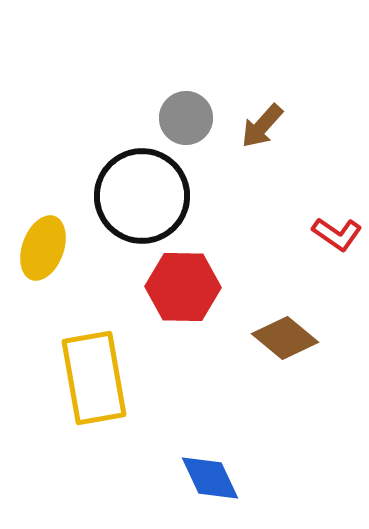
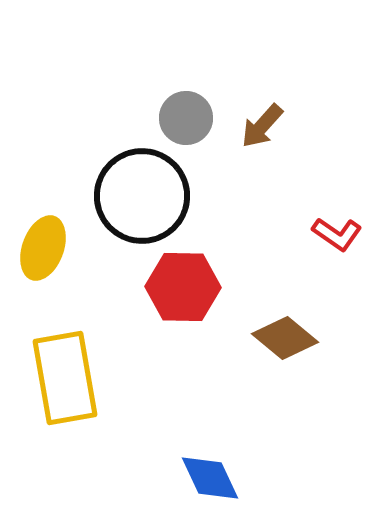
yellow rectangle: moved 29 px left
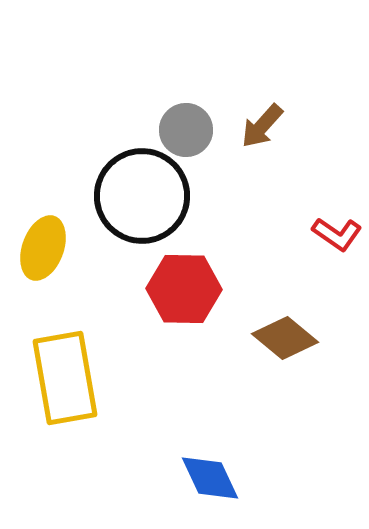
gray circle: moved 12 px down
red hexagon: moved 1 px right, 2 px down
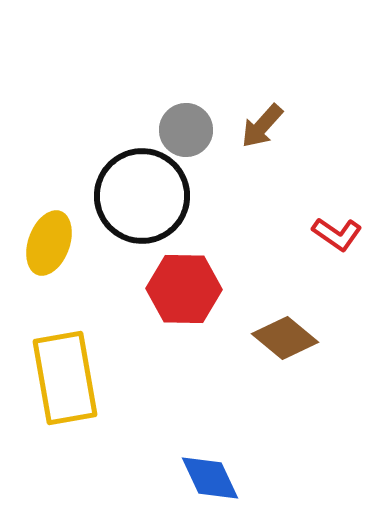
yellow ellipse: moved 6 px right, 5 px up
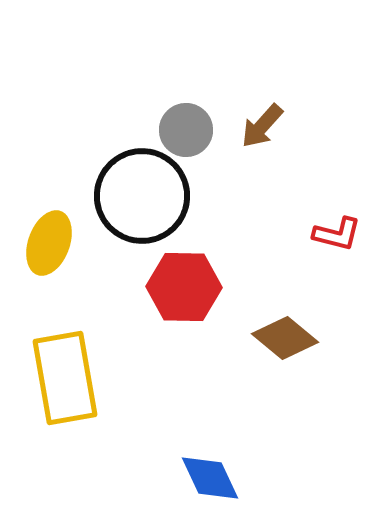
red L-shape: rotated 21 degrees counterclockwise
red hexagon: moved 2 px up
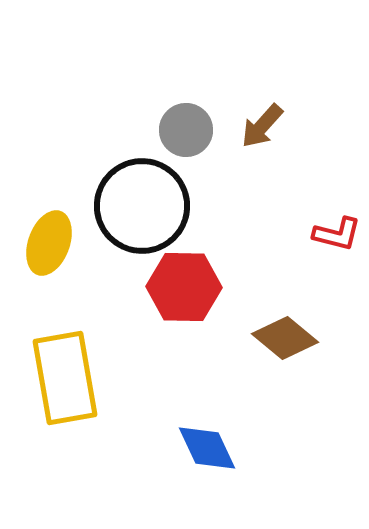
black circle: moved 10 px down
blue diamond: moved 3 px left, 30 px up
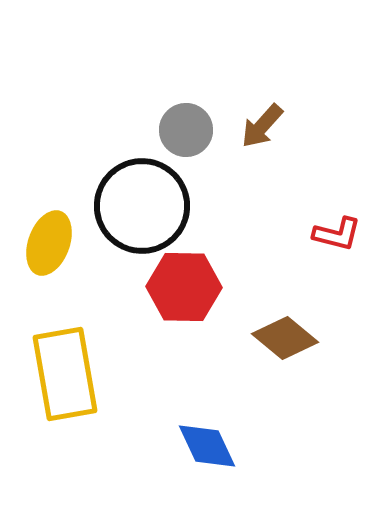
yellow rectangle: moved 4 px up
blue diamond: moved 2 px up
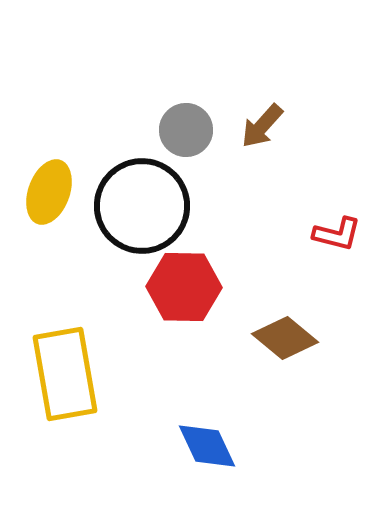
yellow ellipse: moved 51 px up
